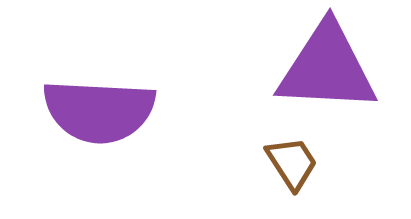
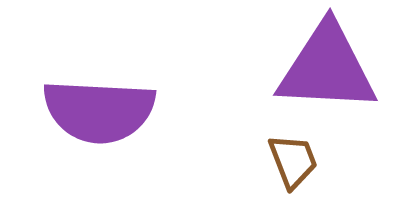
brown trapezoid: moved 1 px right, 2 px up; rotated 12 degrees clockwise
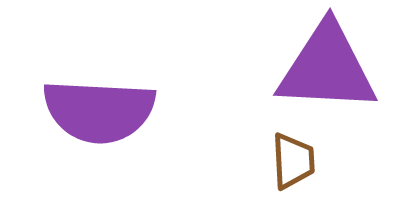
brown trapezoid: rotated 18 degrees clockwise
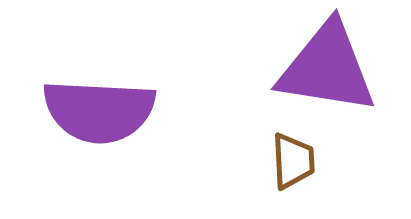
purple triangle: rotated 6 degrees clockwise
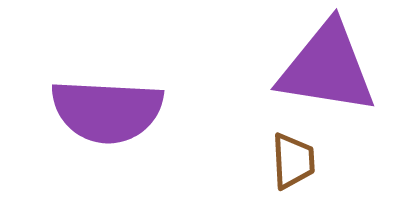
purple semicircle: moved 8 px right
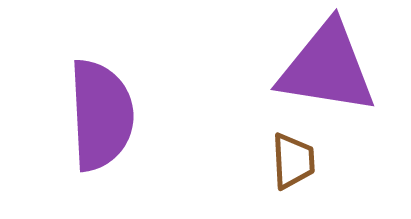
purple semicircle: moved 6 px left, 4 px down; rotated 96 degrees counterclockwise
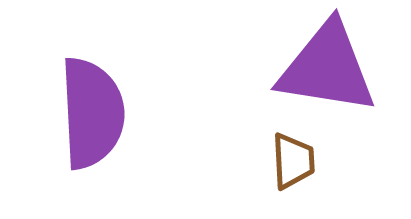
purple semicircle: moved 9 px left, 2 px up
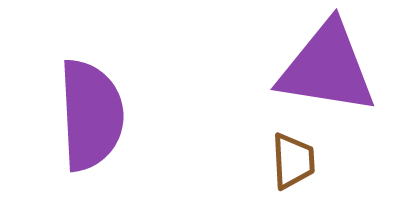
purple semicircle: moved 1 px left, 2 px down
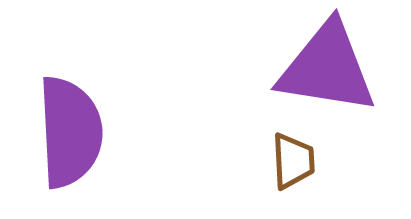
purple semicircle: moved 21 px left, 17 px down
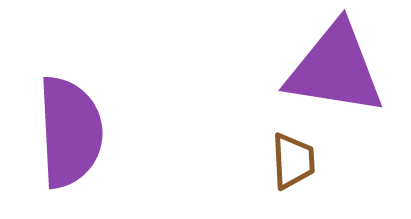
purple triangle: moved 8 px right, 1 px down
